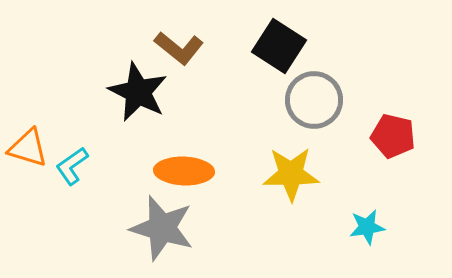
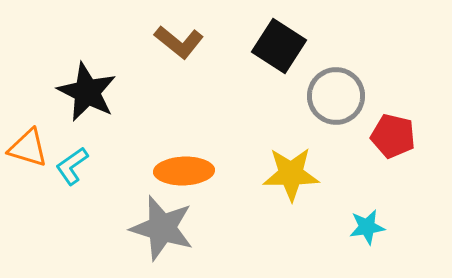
brown L-shape: moved 6 px up
black star: moved 51 px left
gray circle: moved 22 px right, 4 px up
orange ellipse: rotated 4 degrees counterclockwise
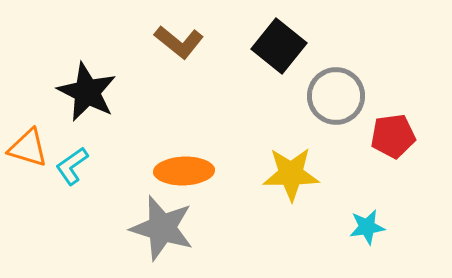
black square: rotated 6 degrees clockwise
red pentagon: rotated 21 degrees counterclockwise
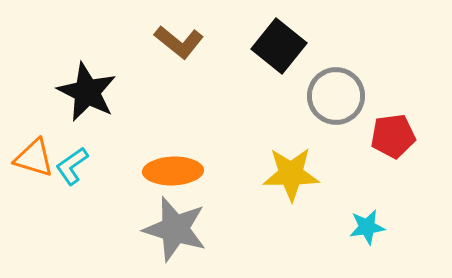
orange triangle: moved 6 px right, 10 px down
orange ellipse: moved 11 px left
gray star: moved 13 px right, 1 px down
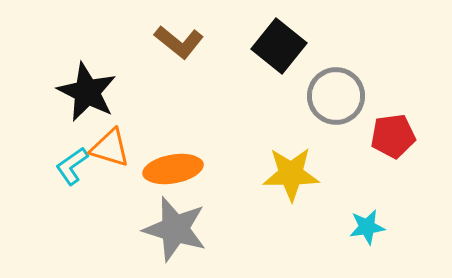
orange triangle: moved 76 px right, 10 px up
orange ellipse: moved 2 px up; rotated 8 degrees counterclockwise
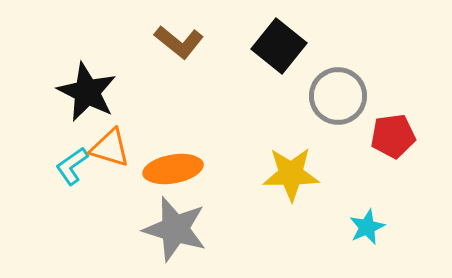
gray circle: moved 2 px right
cyan star: rotated 15 degrees counterclockwise
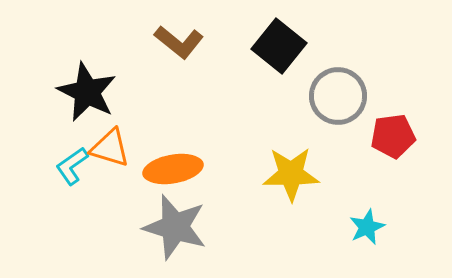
gray star: moved 2 px up
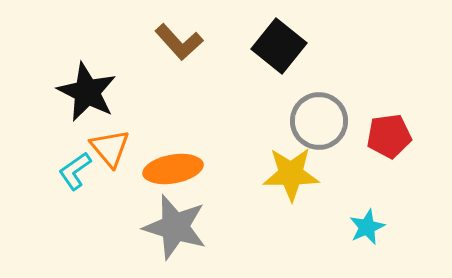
brown L-shape: rotated 9 degrees clockwise
gray circle: moved 19 px left, 25 px down
red pentagon: moved 4 px left
orange triangle: rotated 33 degrees clockwise
cyan L-shape: moved 3 px right, 5 px down
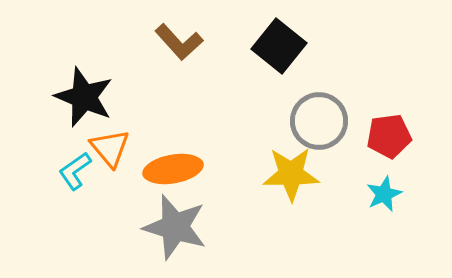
black star: moved 3 px left, 5 px down; rotated 4 degrees counterclockwise
cyan star: moved 17 px right, 33 px up
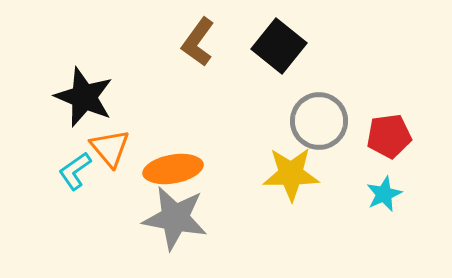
brown L-shape: moved 19 px right; rotated 78 degrees clockwise
gray star: moved 9 px up; rotated 6 degrees counterclockwise
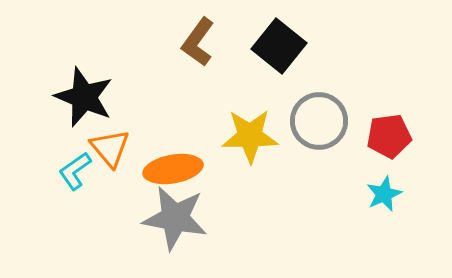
yellow star: moved 41 px left, 38 px up
